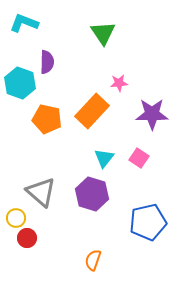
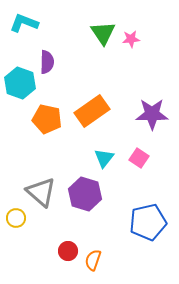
pink star: moved 12 px right, 44 px up
orange rectangle: rotated 12 degrees clockwise
purple hexagon: moved 7 px left
red circle: moved 41 px right, 13 px down
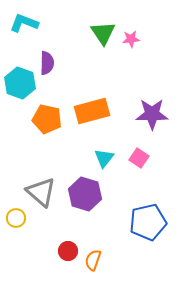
purple semicircle: moved 1 px down
orange rectangle: rotated 20 degrees clockwise
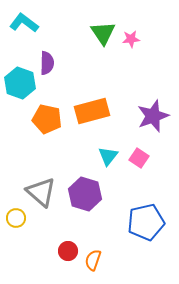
cyan L-shape: rotated 16 degrees clockwise
purple star: moved 1 px right, 2 px down; rotated 20 degrees counterclockwise
cyan triangle: moved 4 px right, 2 px up
blue pentagon: moved 2 px left
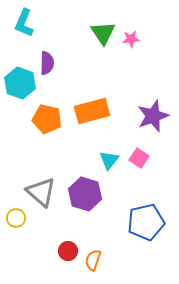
cyan L-shape: rotated 104 degrees counterclockwise
cyan triangle: moved 1 px right, 4 px down
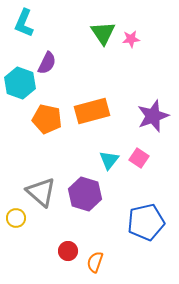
purple semicircle: rotated 25 degrees clockwise
orange semicircle: moved 2 px right, 2 px down
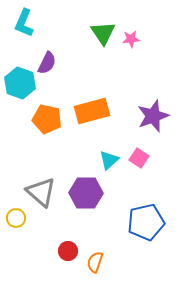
cyan triangle: rotated 10 degrees clockwise
purple hexagon: moved 1 px right, 1 px up; rotated 16 degrees counterclockwise
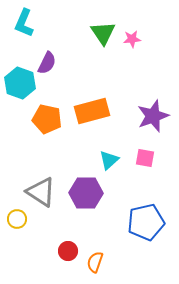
pink star: moved 1 px right
pink square: moved 6 px right; rotated 24 degrees counterclockwise
gray triangle: rotated 8 degrees counterclockwise
yellow circle: moved 1 px right, 1 px down
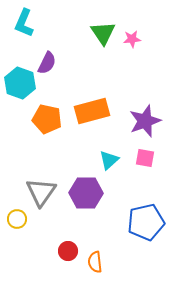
purple star: moved 8 px left, 5 px down
gray triangle: rotated 32 degrees clockwise
orange semicircle: rotated 25 degrees counterclockwise
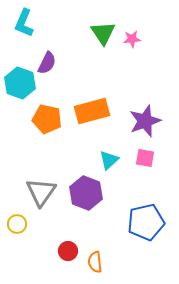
purple hexagon: rotated 20 degrees clockwise
yellow circle: moved 5 px down
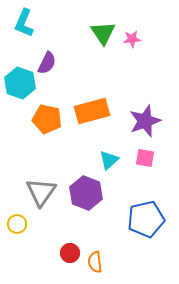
blue pentagon: moved 3 px up
red circle: moved 2 px right, 2 px down
